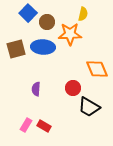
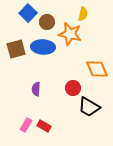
orange star: rotated 15 degrees clockwise
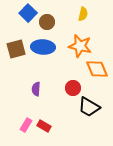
orange star: moved 10 px right, 12 px down
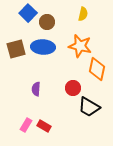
orange diamond: rotated 35 degrees clockwise
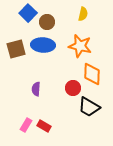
blue ellipse: moved 2 px up
orange diamond: moved 5 px left, 5 px down; rotated 10 degrees counterclockwise
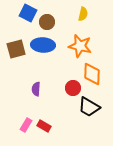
blue square: rotated 18 degrees counterclockwise
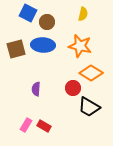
orange diamond: moved 1 px left, 1 px up; rotated 60 degrees counterclockwise
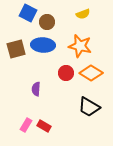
yellow semicircle: rotated 56 degrees clockwise
red circle: moved 7 px left, 15 px up
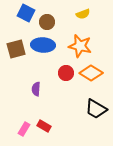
blue square: moved 2 px left
black trapezoid: moved 7 px right, 2 px down
pink rectangle: moved 2 px left, 4 px down
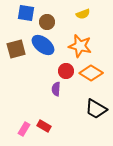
blue square: rotated 18 degrees counterclockwise
blue ellipse: rotated 35 degrees clockwise
red circle: moved 2 px up
purple semicircle: moved 20 px right
